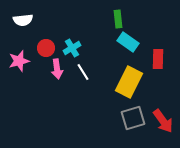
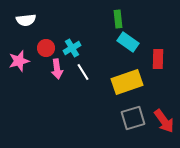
white semicircle: moved 3 px right
yellow rectangle: moved 2 px left; rotated 44 degrees clockwise
red arrow: moved 1 px right
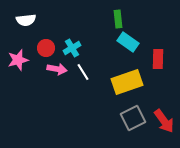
pink star: moved 1 px left, 1 px up
pink arrow: rotated 72 degrees counterclockwise
gray square: rotated 10 degrees counterclockwise
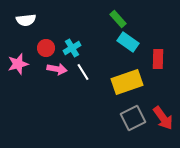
green rectangle: rotated 36 degrees counterclockwise
pink star: moved 4 px down
red arrow: moved 1 px left, 3 px up
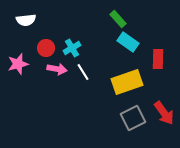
red arrow: moved 1 px right, 5 px up
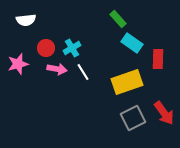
cyan rectangle: moved 4 px right, 1 px down
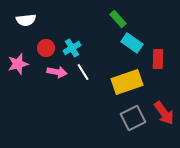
pink arrow: moved 3 px down
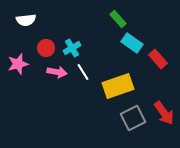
red rectangle: rotated 42 degrees counterclockwise
yellow rectangle: moved 9 px left, 4 px down
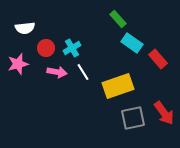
white semicircle: moved 1 px left, 8 px down
gray square: rotated 15 degrees clockwise
